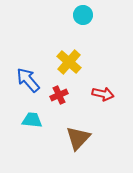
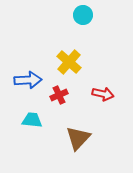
blue arrow: rotated 128 degrees clockwise
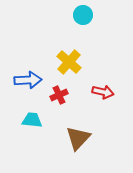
red arrow: moved 2 px up
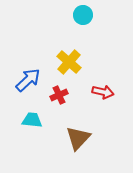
blue arrow: rotated 40 degrees counterclockwise
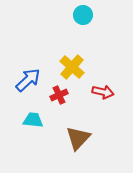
yellow cross: moved 3 px right, 5 px down
cyan trapezoid: moved 1 px right
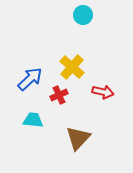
blue arrow: moved 2 px right, 1 px up
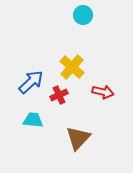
blue arrow: moved 1 px right, 3 px down
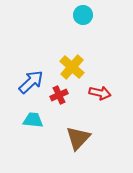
red arrow: moved 3 px left, 1 px down
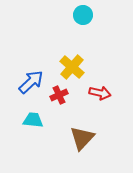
brown triangle: moved 4 px right
